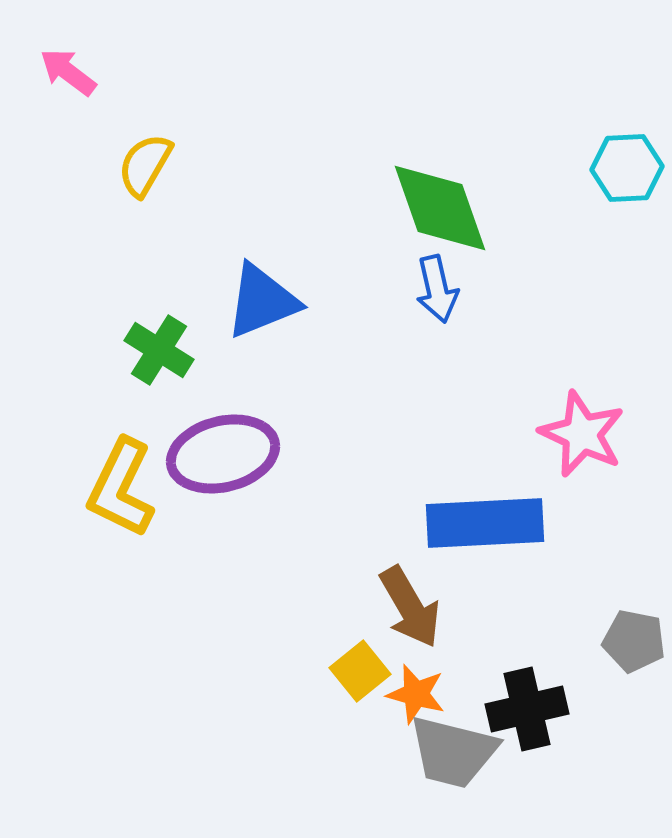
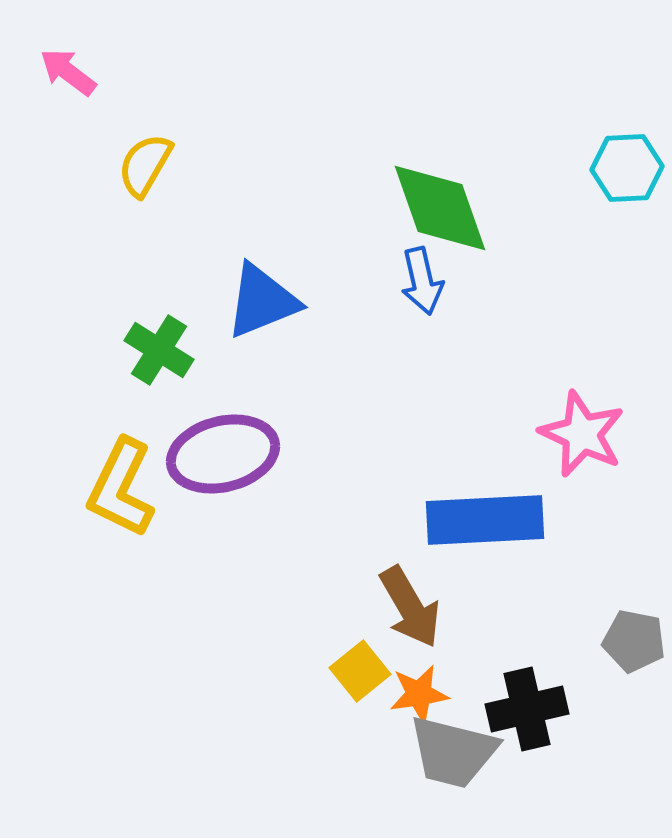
blue arrow: moved 15 px left, 8 px up
blue rectangle: moved 3 px up
orange star: moved 3 px right; rotated 24 degrees counterclockwise
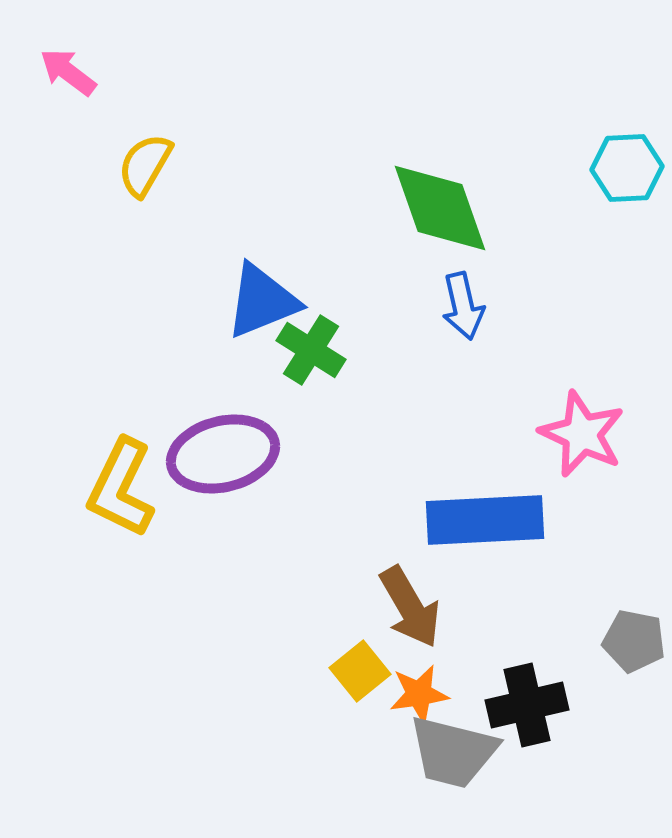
blue arrow: moved 41 px right, 25 px down
green cross: moved 152 px right
black cross: moved 4 px up
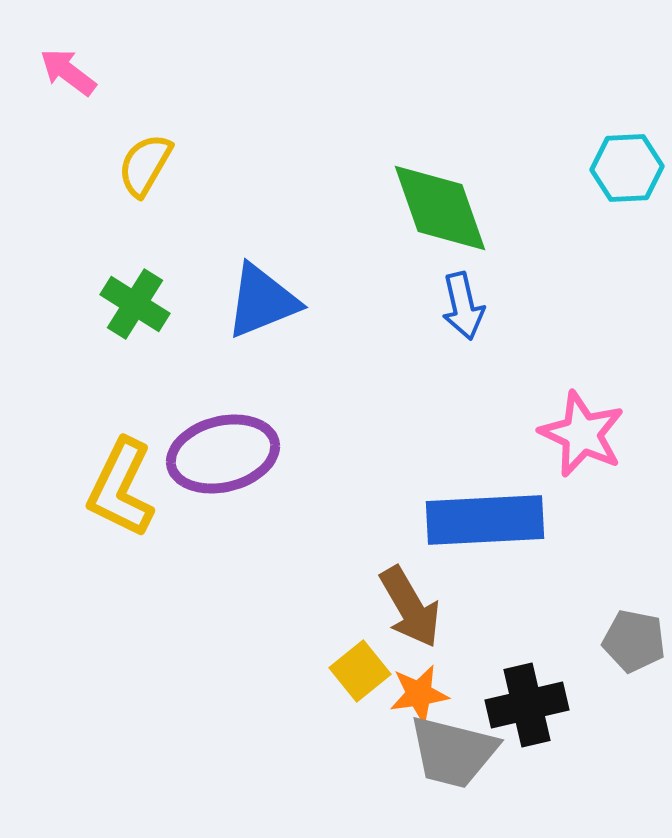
green cross: moved 176 px left, 46 px up
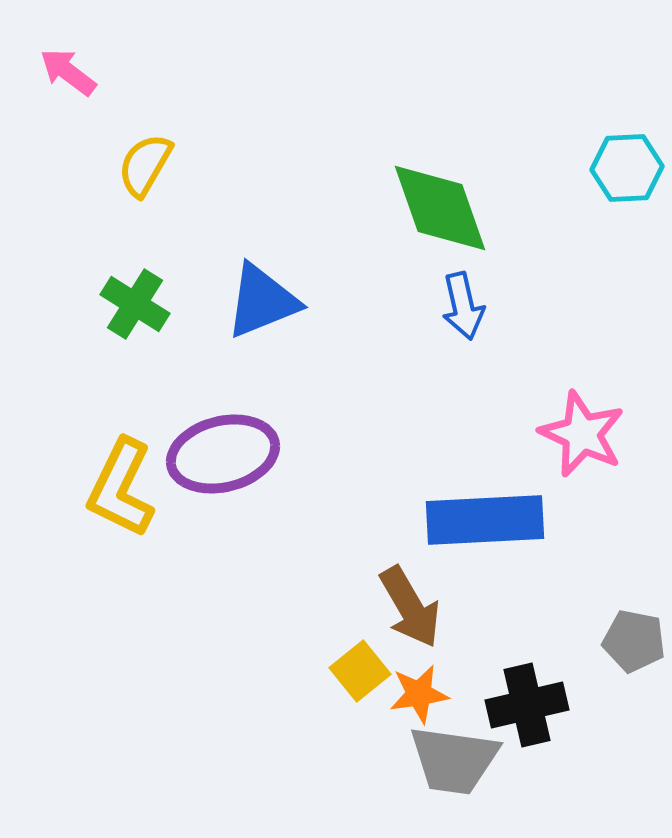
gray trapezoid: moved 1 px right, 8 px down; rotated 6 degrees counterclockwise
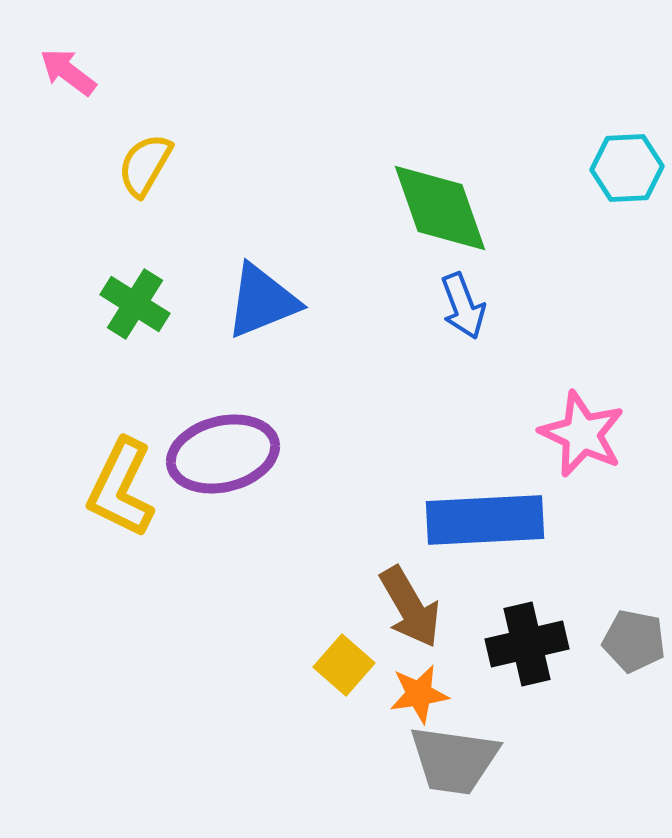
blue arrow: rotated 8 degrees counterclockwise
yellow square: moved 16 px left, 6 px up; rotated 10 degrees counterclockwise
black cross: moved 61 px up
